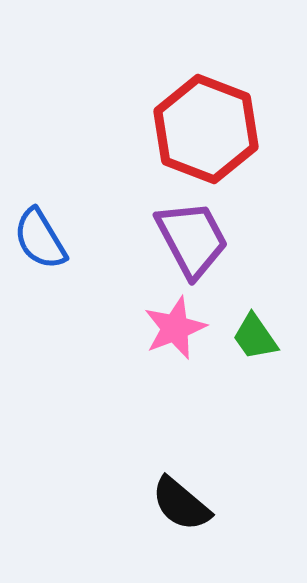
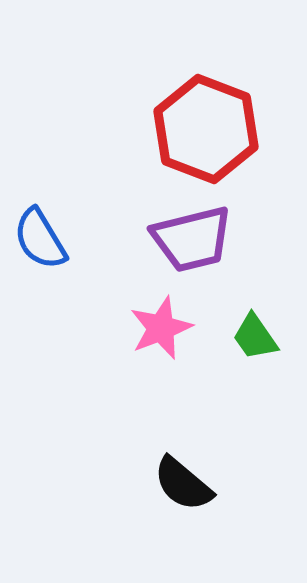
purple trapezoid: rotated 104 degrees clockwise
pink star: moved 14 px left
black semicircle: moved 2 px right, 20 px up
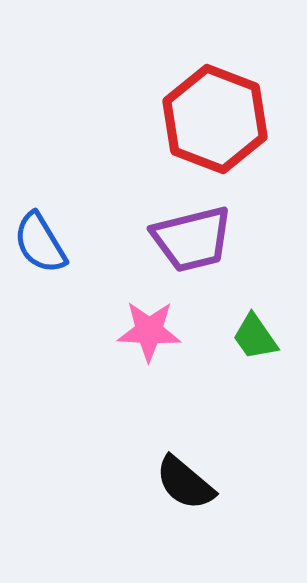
red hexagon: moved 9 px right, 10 px up
blue semicircle: moved 4 px down
pink star: moved 12 px left, 3 px down; rotated 24 degrees clockwise
black semicircle: moved 2 px right, 1 px up
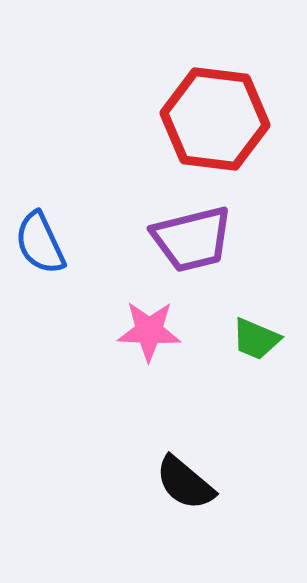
red hexagon: rotated 14 degrees counterclockwise
blue semicircle: rotated 6 degrees clockwise
green trapezoid: moved 1 px right, 2 px down; rotated 32 degrees counterclockwise
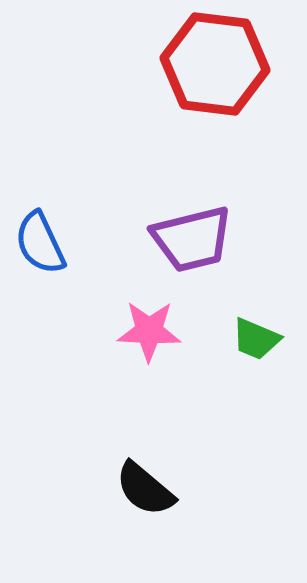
red hexagon: moved 55 px up
black semicircle: moved 40 px left, 6 px down
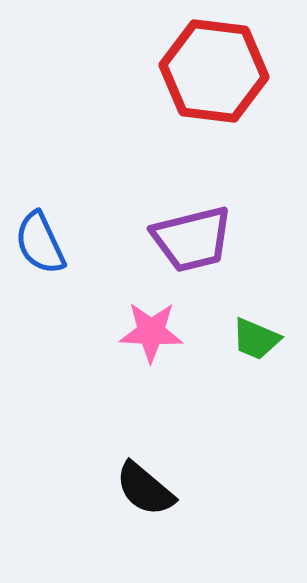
red hexagon: moved 1 px left, 7 px down
pink star: moved 2 px right, 1 px down
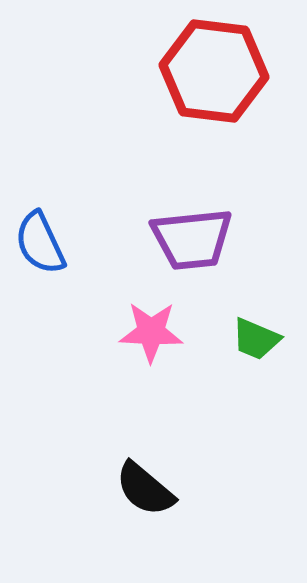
purple trapezoid: rotated 8 degrees clockwise
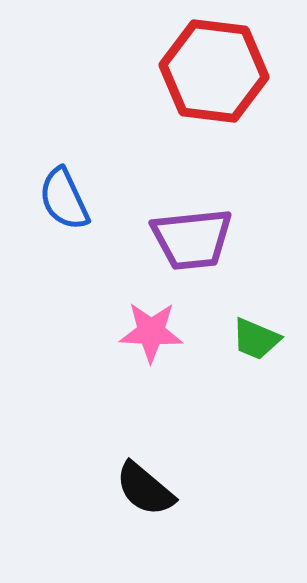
blue semicircle: moved 24 px right, 44 px up
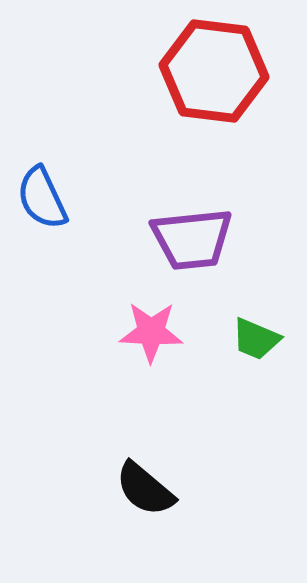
blue semicircle: moved 22 px left, 1 px up
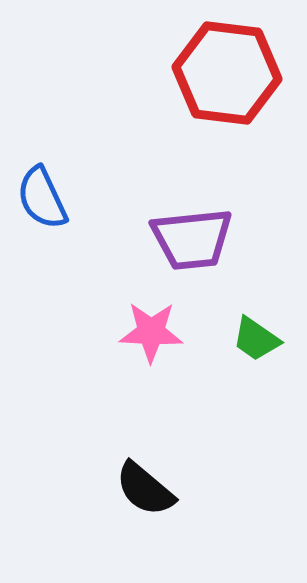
red hexagon: moved 13 px right, 2 px down
green trapezoid: rotated 12 degrees clockwise
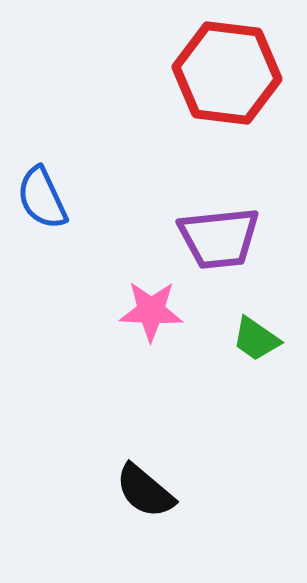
purple trapezoid: moved 27 px right, 1 px up
pink star: moved 21 px up
black semicircle: moved 2 px down
